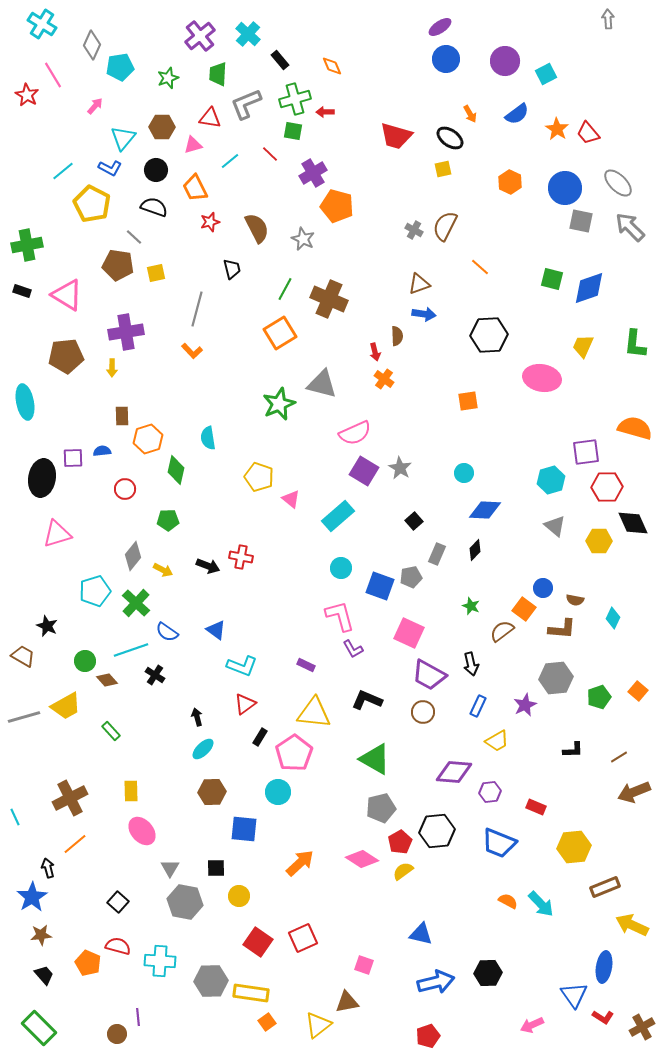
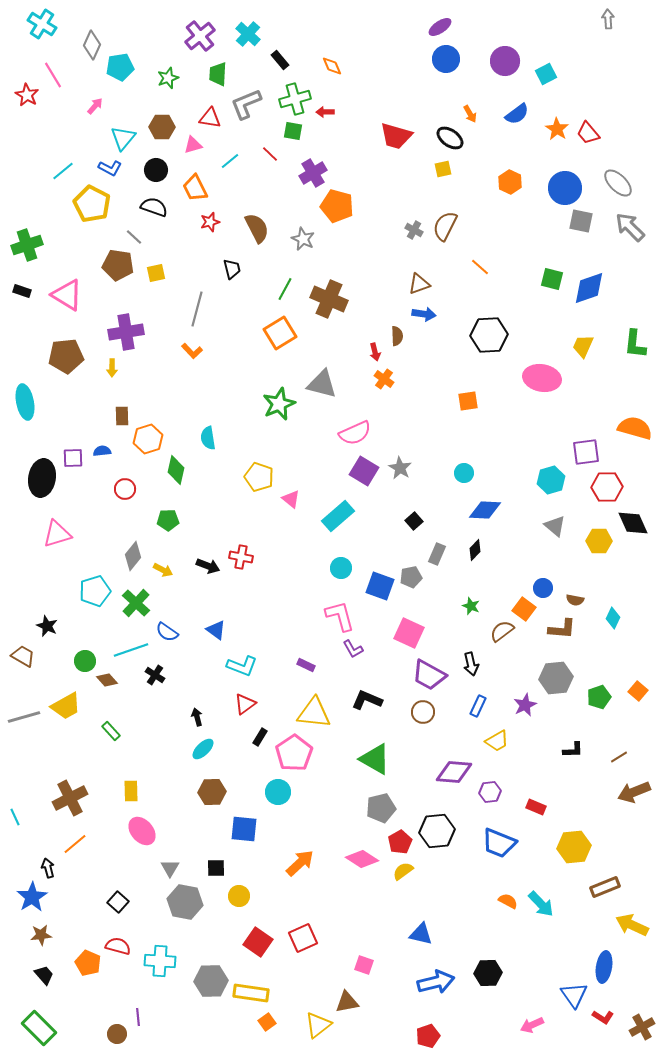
green cross at (27, 245): rotated 8 degrees counterclockwise
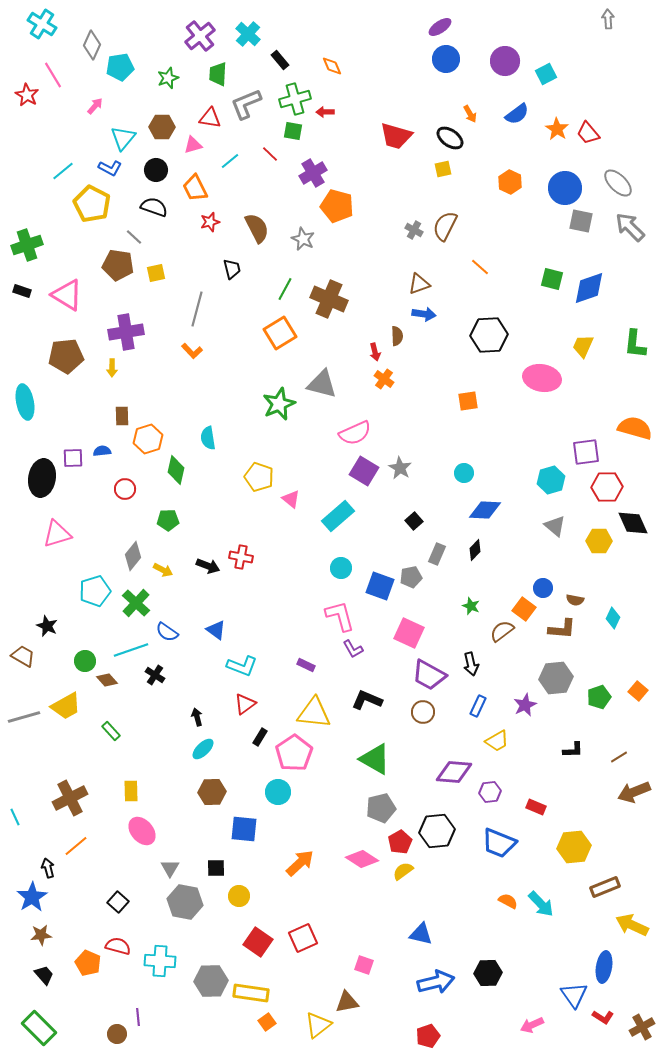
orange line at (75, 844): moved 1 px right, 2 px down
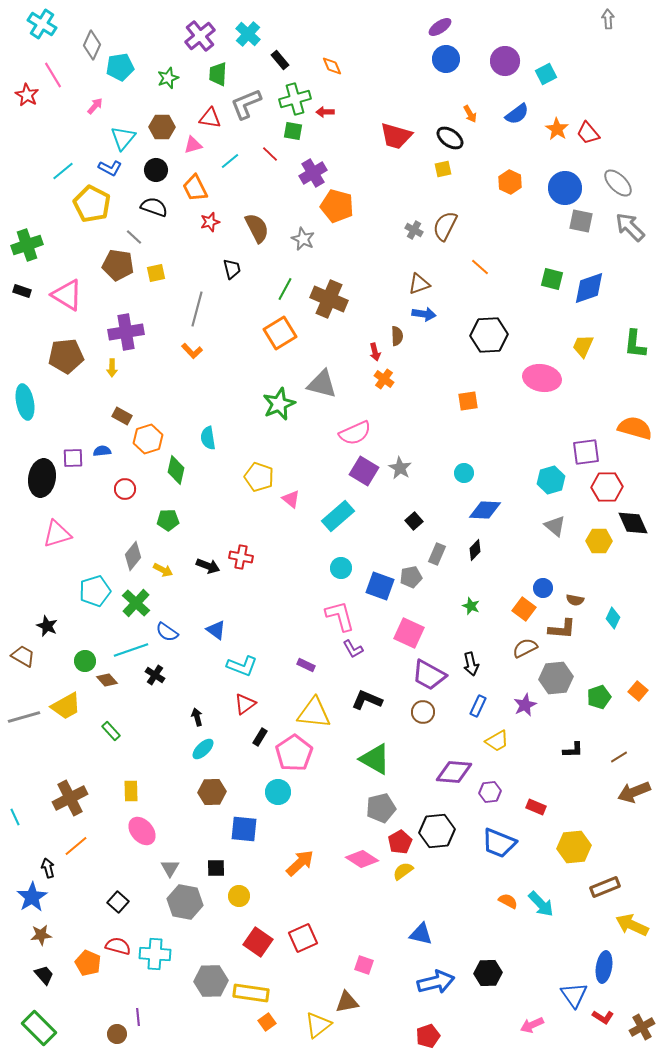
brown rectangle at (122, 416): rotated 60 degrees counterclockwise
brown semicircle at (502, 631): moved 23 px right, 17 px down; rotated 10 degrees clockwise
cyan cross at (160, 961): moved 5 px left, 7 px up
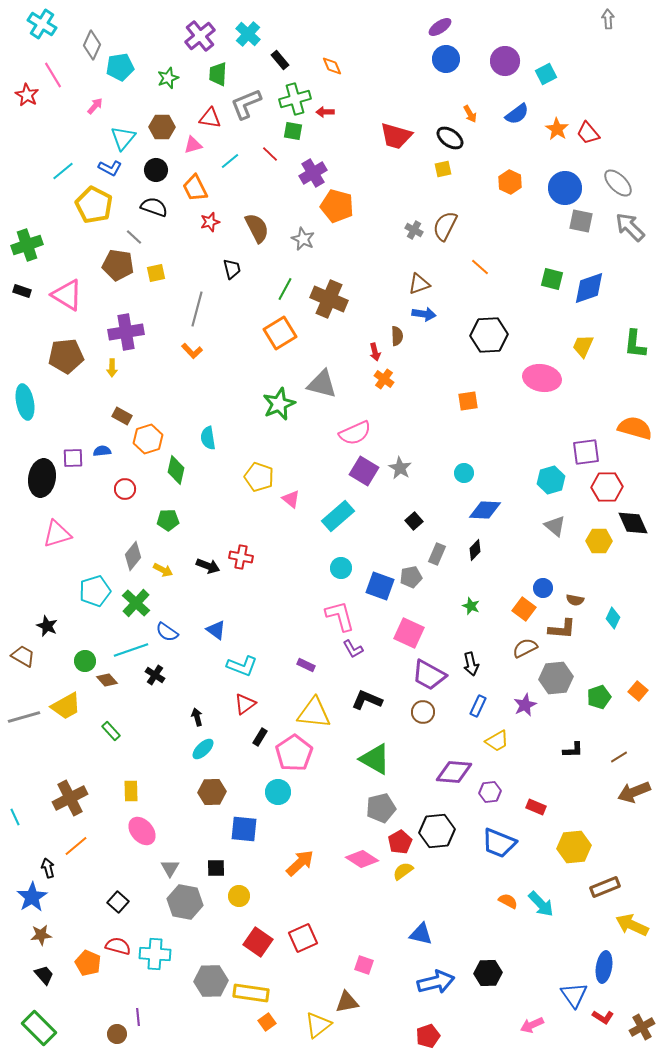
yellow pentagon at (92, 204): moved 2 px right, 1 px down
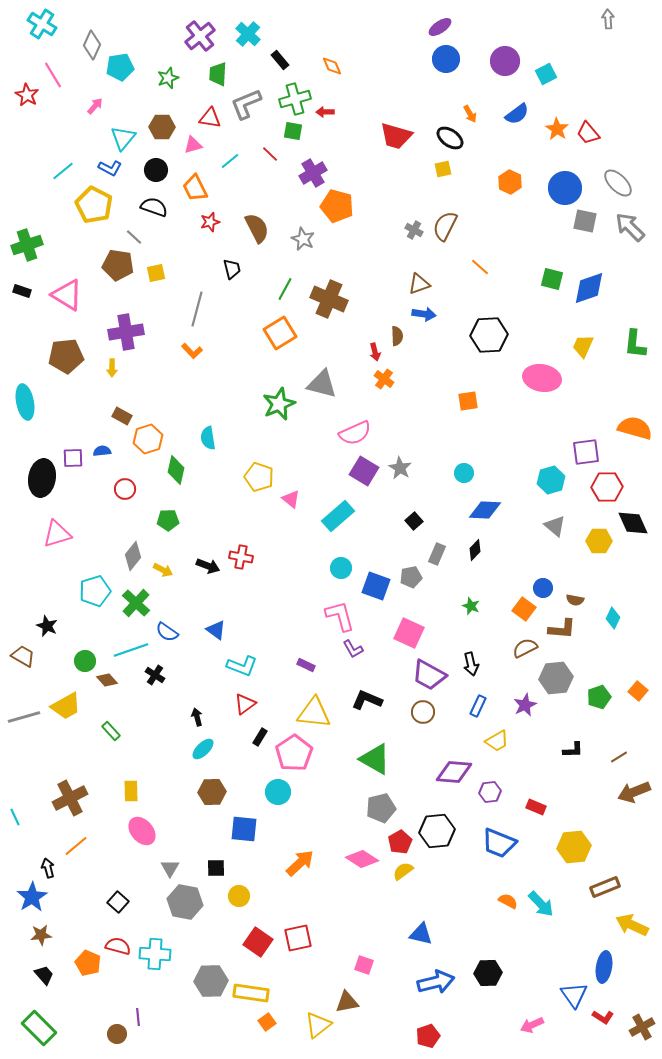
gray square at (581, 221): moved 4 px right
blue square at (380, 586): moved 4 px left
red square at (303, 938): moved 5 px left; rotated 12 degrees clockwise
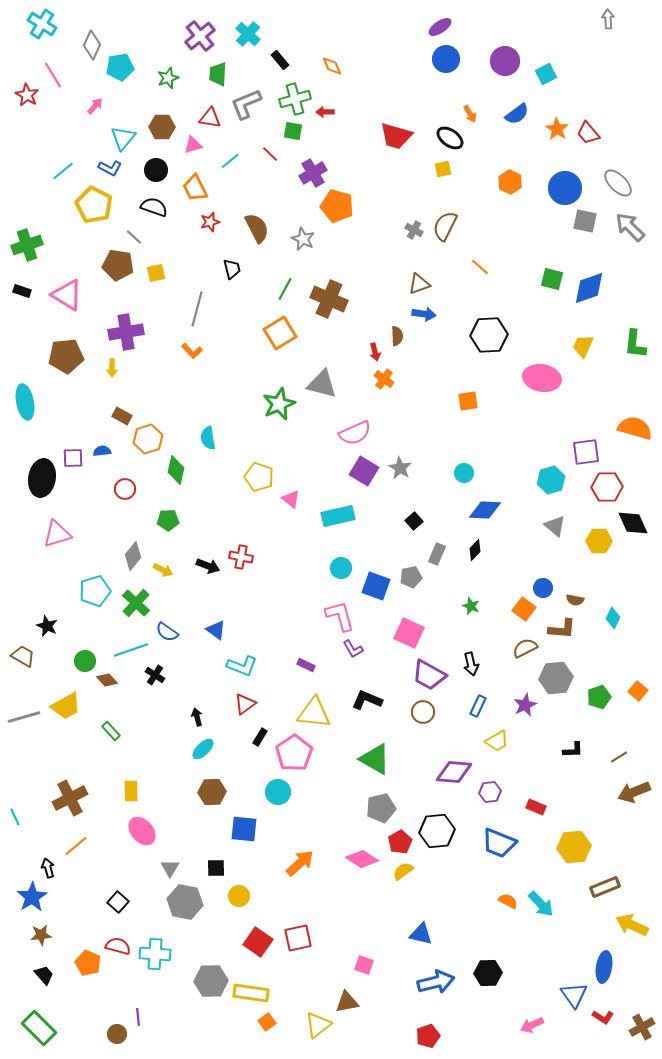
cyan rectangle at (338, 516): rotated 28 degrees clockwise
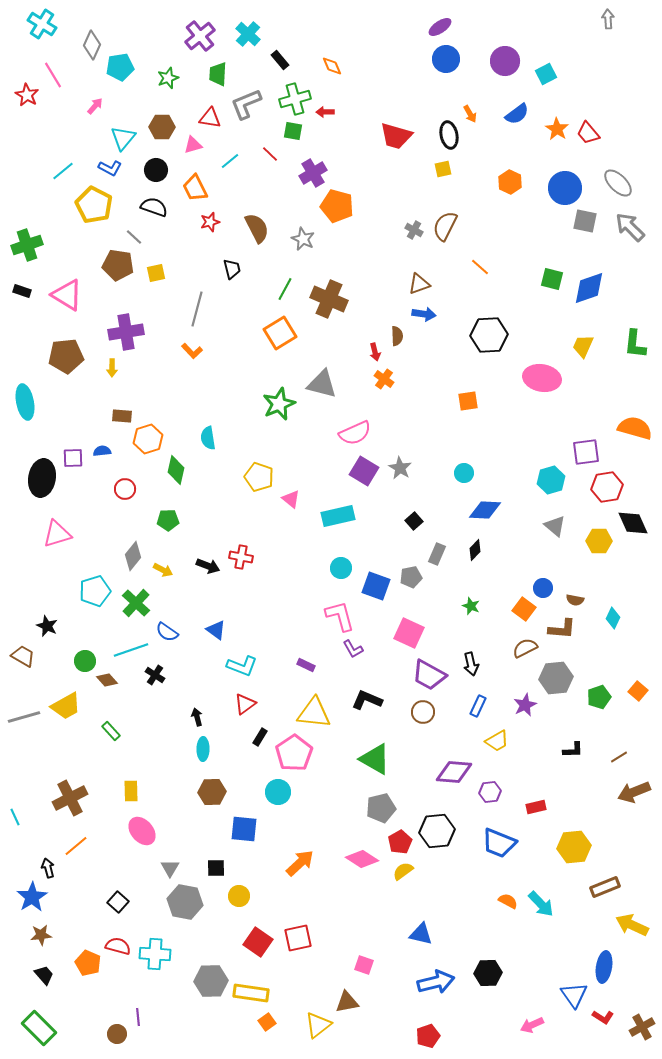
black ellipse at (450, 138): moved 1 px left, 3 px up; rotated 44 degrees clockwise
brown rectangle at (122, 416): rotated 24 degrees counterclockwise
red hexagon at (607, 487): rotated 8 degrees counterclockwise
cyan ellipse at (203, 749): rotated 45 degrees counterclockwise
red rectangle at (536, 807): rotated 36 degrees counterclockwise
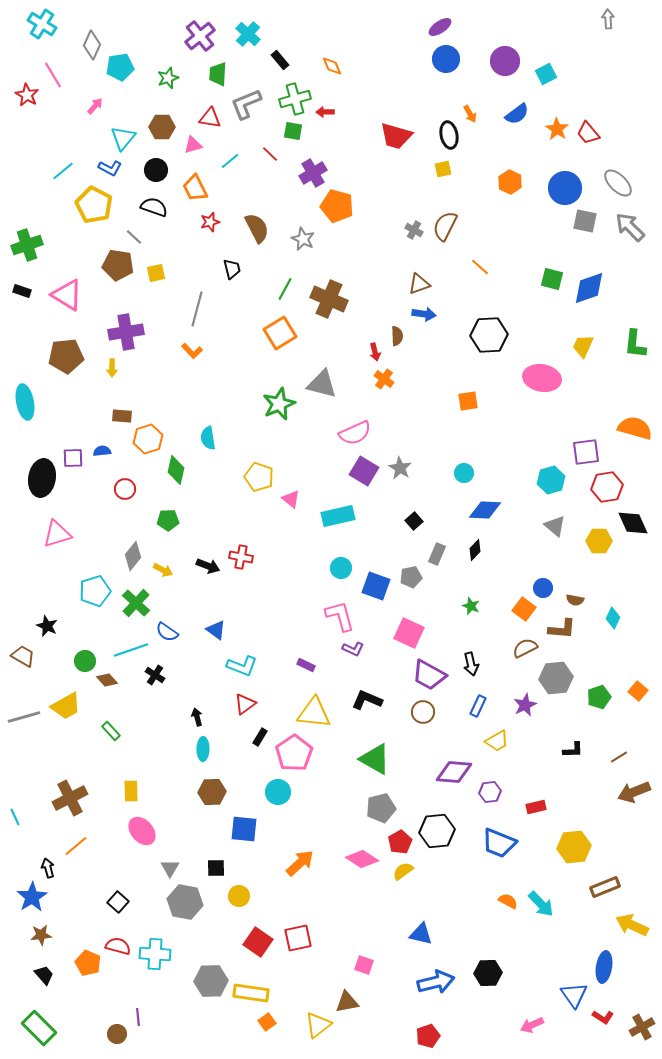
purple L-shape at (353, 649): rotated 35 degrees counterclockwise
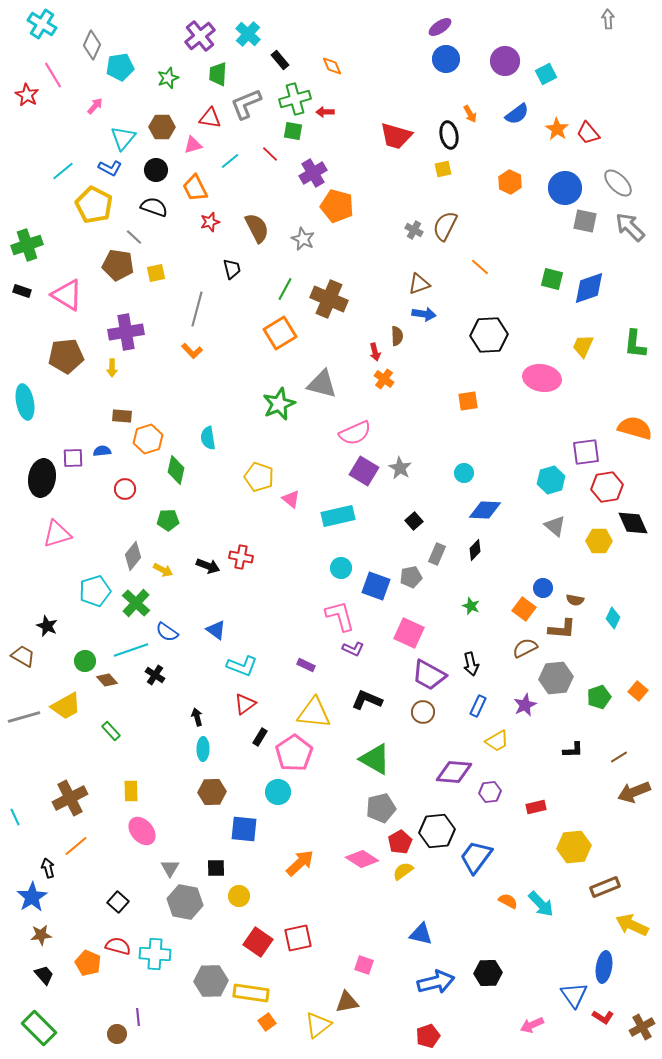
blue trapezoid at (499, 843): moved 23 px left, 14 px down; rotated 105 degrees clockwise
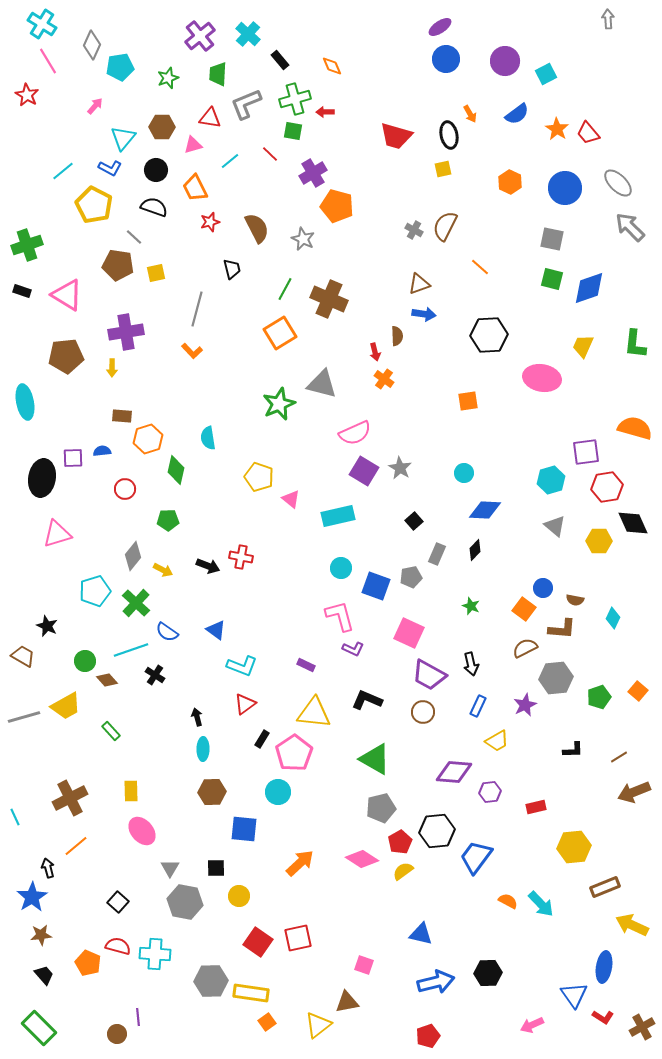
pink line at (53, 75): moved 5 px left, 14 px up
gray square at (585, 221): moved 33 px left, 18 px down
black rectangle at (260, 737): moved 2 px right, 2 px down
